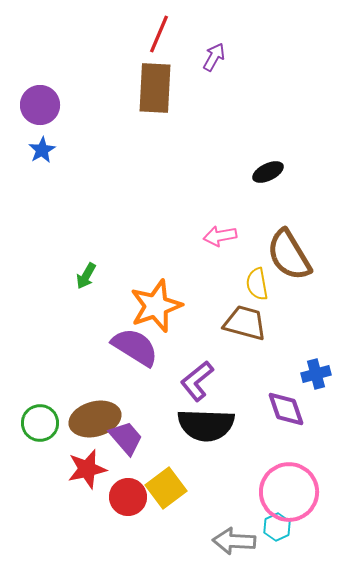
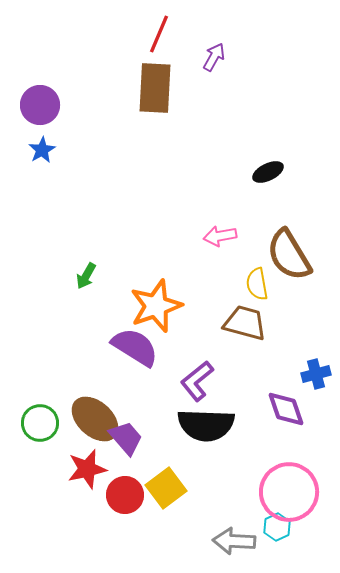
brown ellipse: rotated 57 degrees clockwise
red circle: moved 3 px left, 2 px up
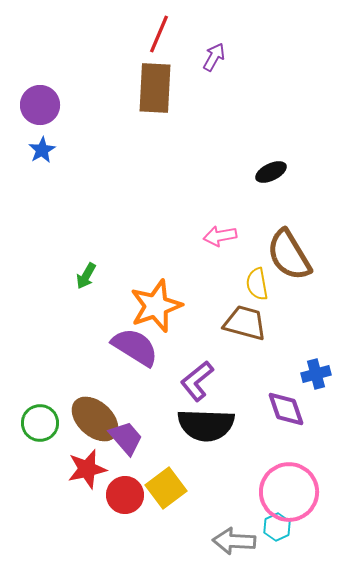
black ellipse: moved 3 px right
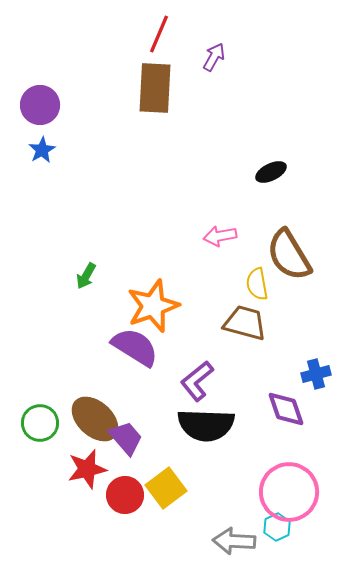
orange star: moved 3 px left
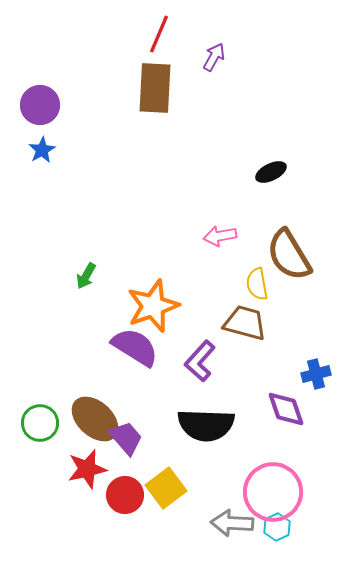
purple L-shape: moved 3 px right, 20 px up; rotated 9 degrees counterclockwise
pink circle: moved 16 px left
gray arrow: moved 2 px left, 18 px up
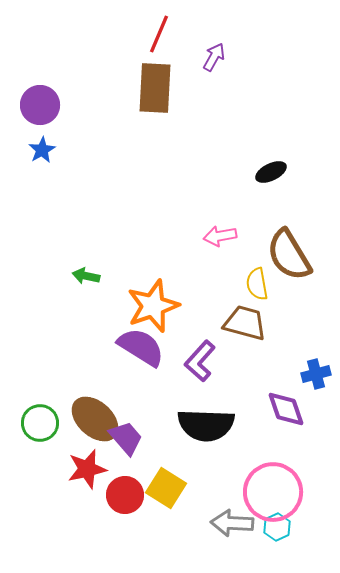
green arrow: rotated 72 degrees clockwise
purple semicircle: moved 6 px right
yellow square: rotated 21 degrees counterclockwise
